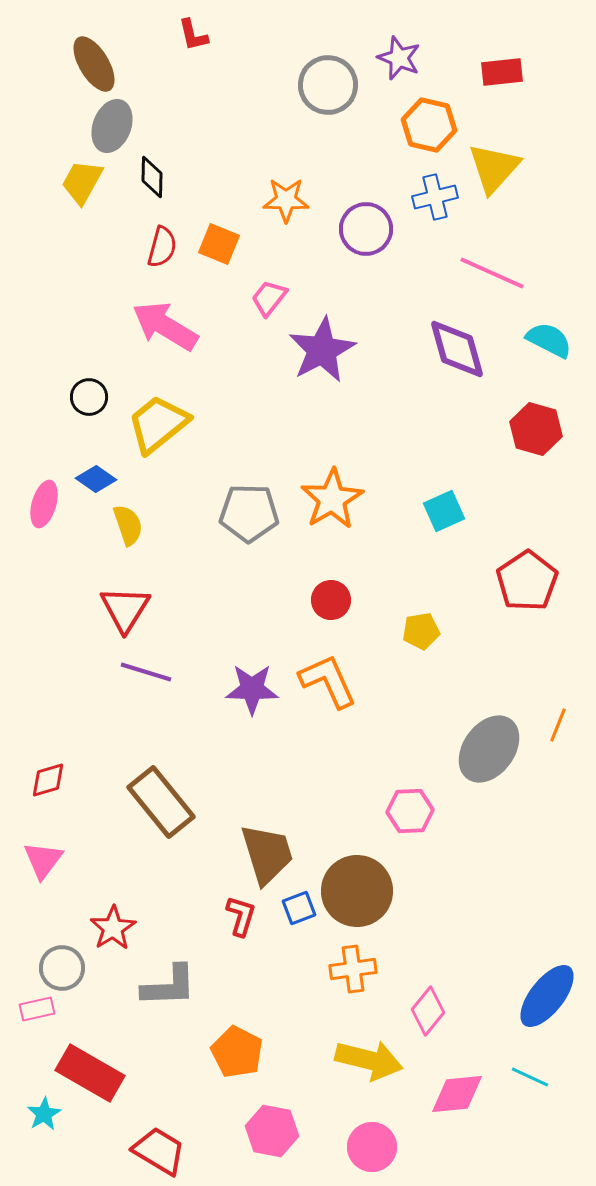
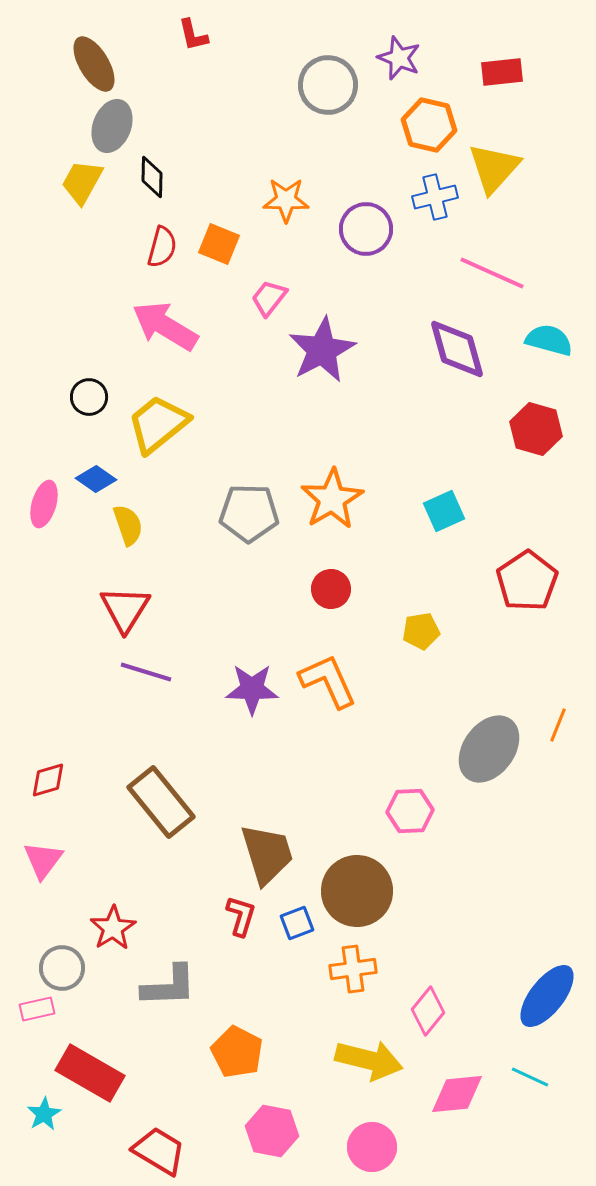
cyan semicircle at (549, 340): rotated 12 degrees counterclockwise
red circle at (331, 600): moved 11 px up
blue square at (299, 908): moved 2 px left, 15 px down
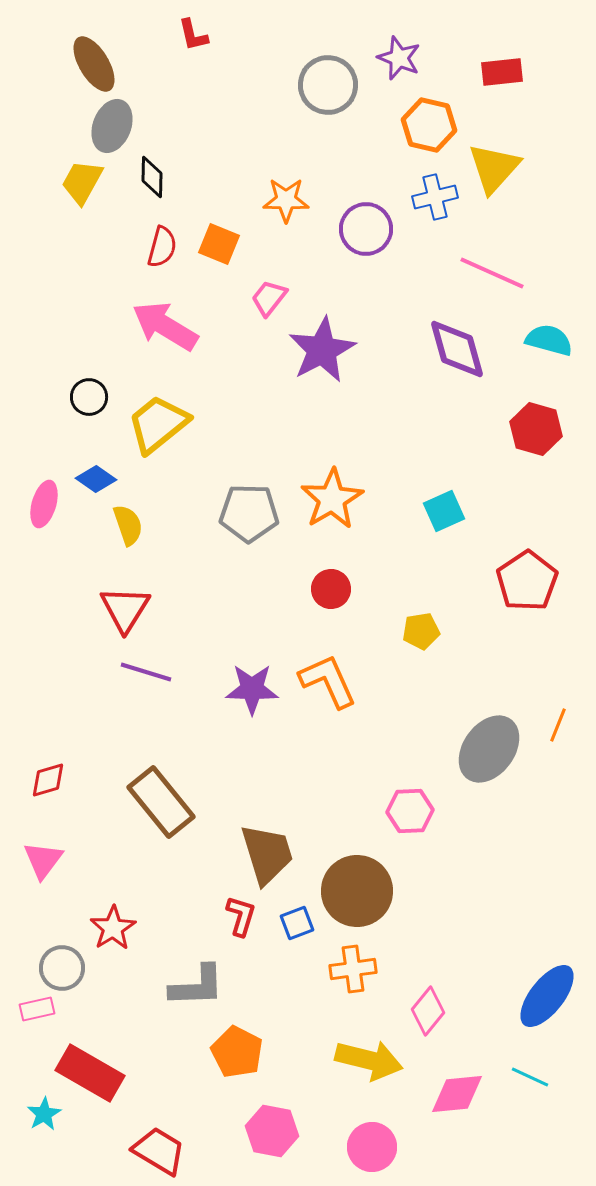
gray L-shape at (169, 986): moved 28 px right
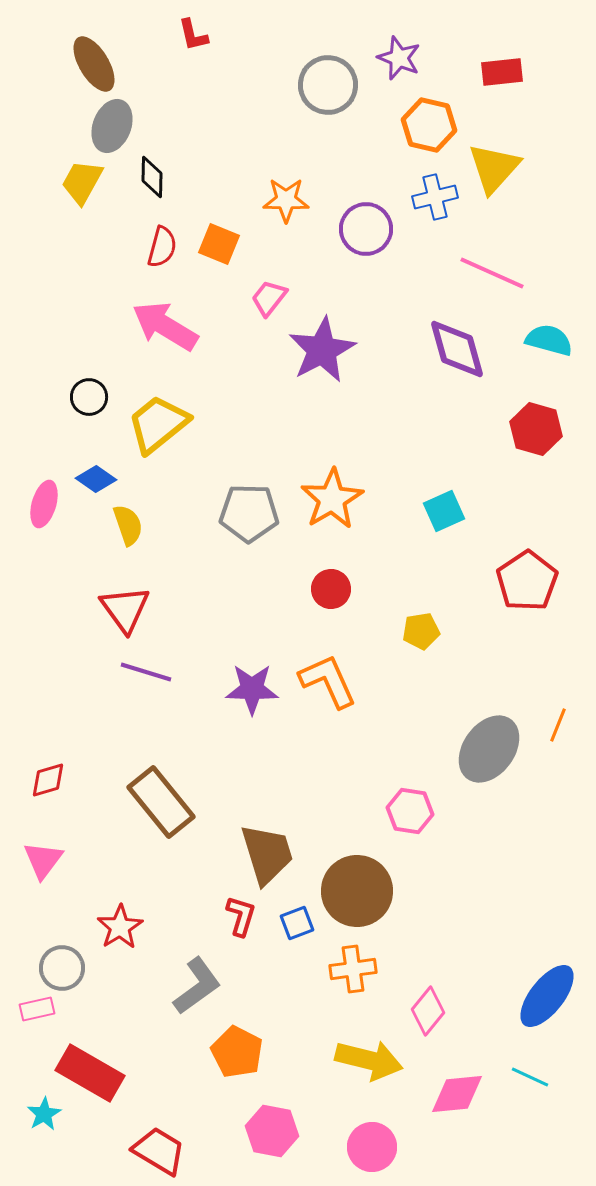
red triangle at (125, 609): rotated 8 degrees counterclockwise
pink hexagon at (410, 811): rotated 12 degrees clockwise
red star at (113, 928): moved 7 px right, 1 px up
gray L-shape at (197, 986): rotated 34 degrees counterclockwise
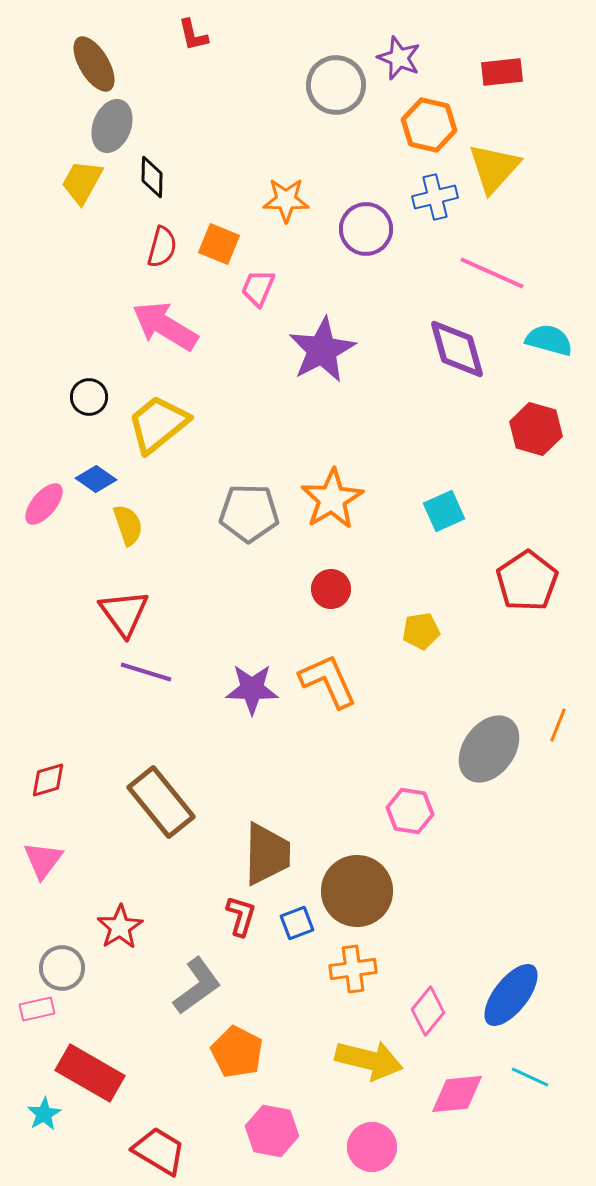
gray circle at (328, 85): moved 8 px right
pink trapezoid at (269, 298): moved 11 px left, 10 px up; rotated 15 degrees counterclockwise
pink ellipse at (44, 504): rotated 24 degrees clockwise
red triangle at (125, 609): moved 1 px left, 4 px down
brown trapezoid at (267, 854): rotated 18 degrees clockwise
blue ellipse at (547, 996): moved 36 px left, 1 px up
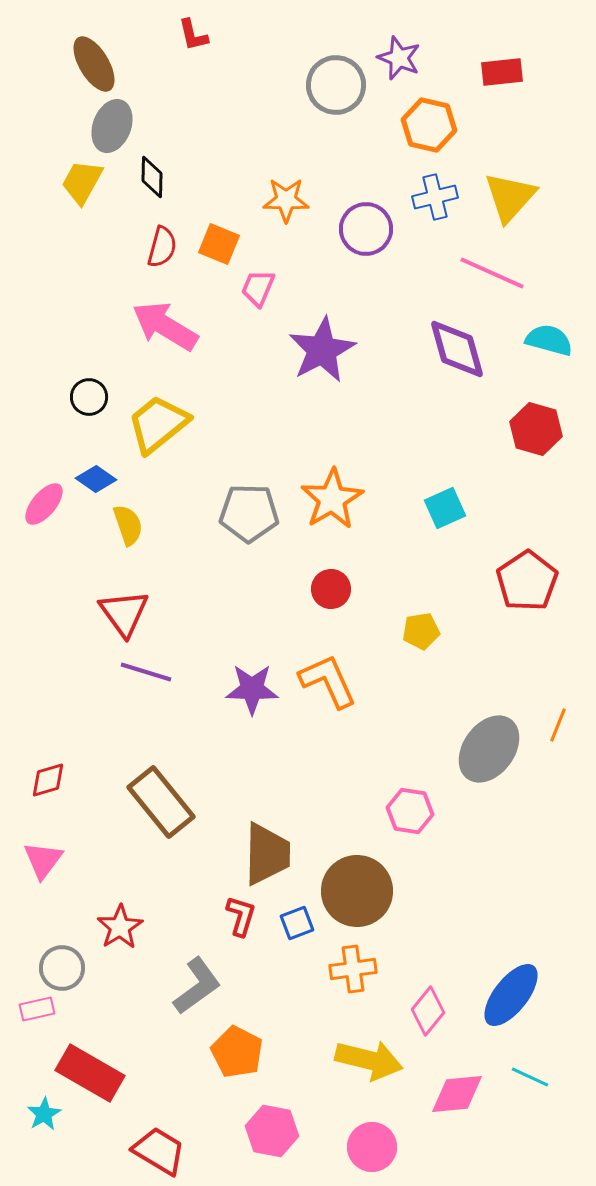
yellow triangle at (494, 168): moved 16 px right, 29 px down
cyan square at (444, 511): moved 1 px right, 3 px up
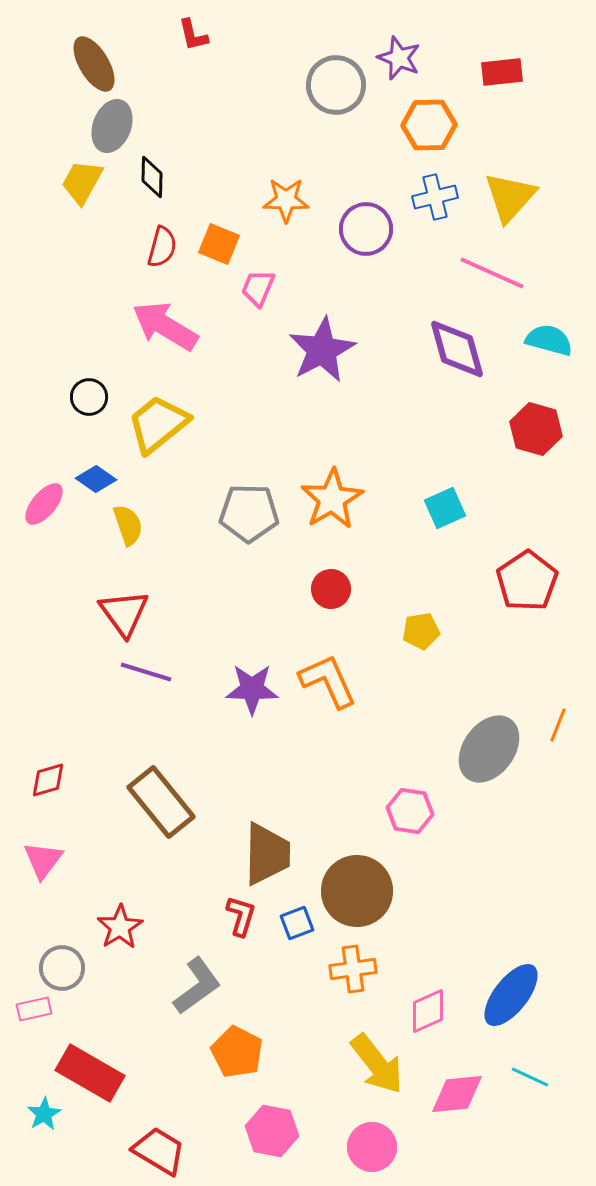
orange hexagon at (429, 125): rotated 14 degrees counterclockwise
pink rectangle at (37, 1009): moved 3 px left
pink diamond at (428, 1011): rotated 27 degrees clockwise
yellow arrow at (369, 1060): moved 8 px right, 4 px down; rotated 38 degrees clockwise
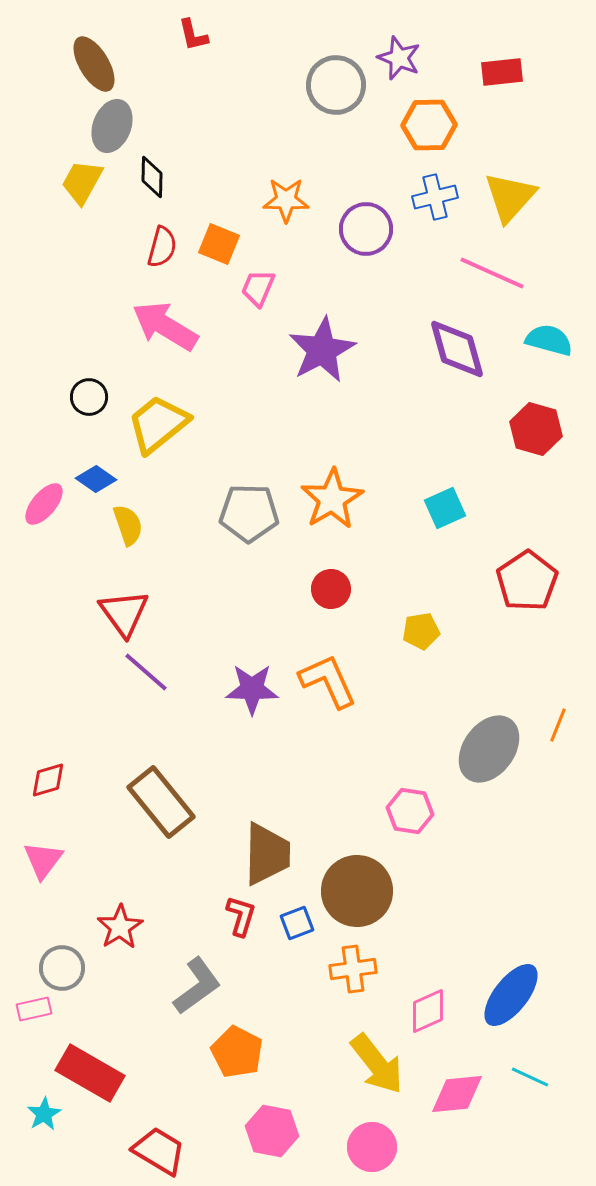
purple line at (146, 672): rotated 24 degrees clockwise
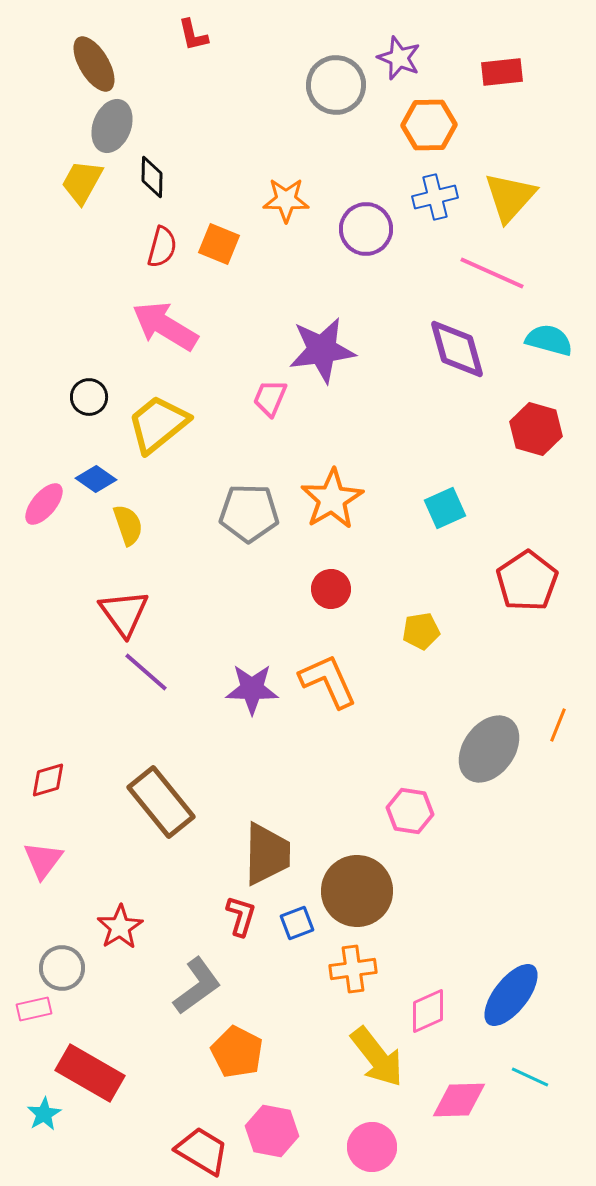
pink trapezoid at (258, 288): moved 12 px right, 110 px down
purple star at (322, 350): rotated 20 degrees clockwise
yellow arrow at (377, 1064): moved 7 px up
pink diamond at (457, 1094): moved 2 px right, 6 px down; rotated 4 degrees clockwise
red trapezoid at (159, 1151): moved 43 px right
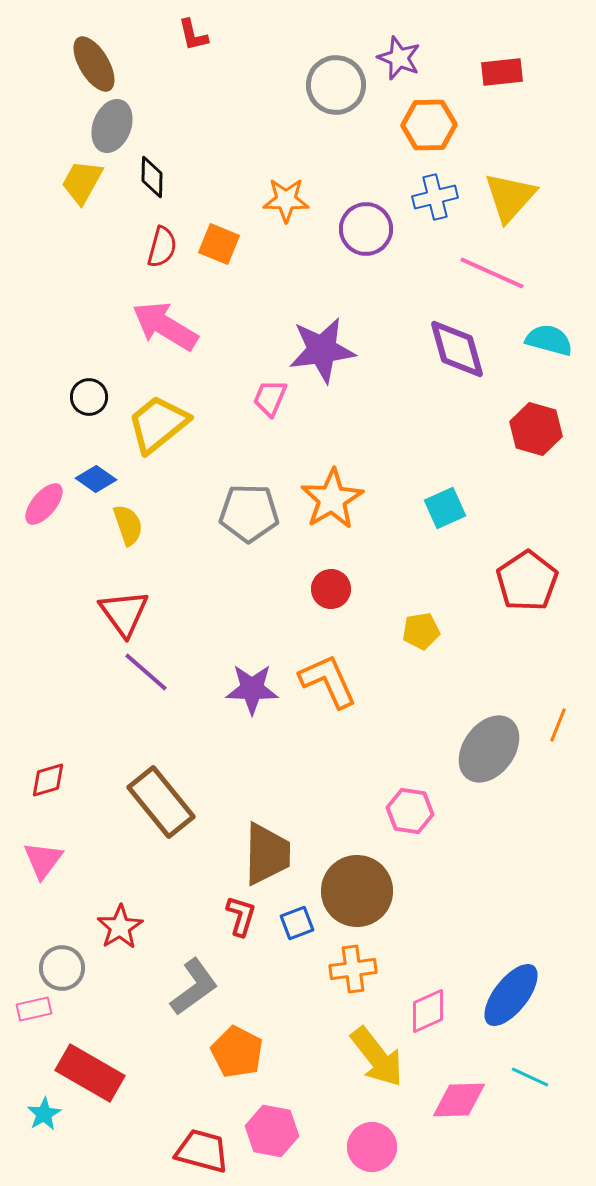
gray L-shape at (197, 986): moved 3 px left, 1 px down
red trapezoid at (202, 1151): rotated 16 degrees counterclockwise
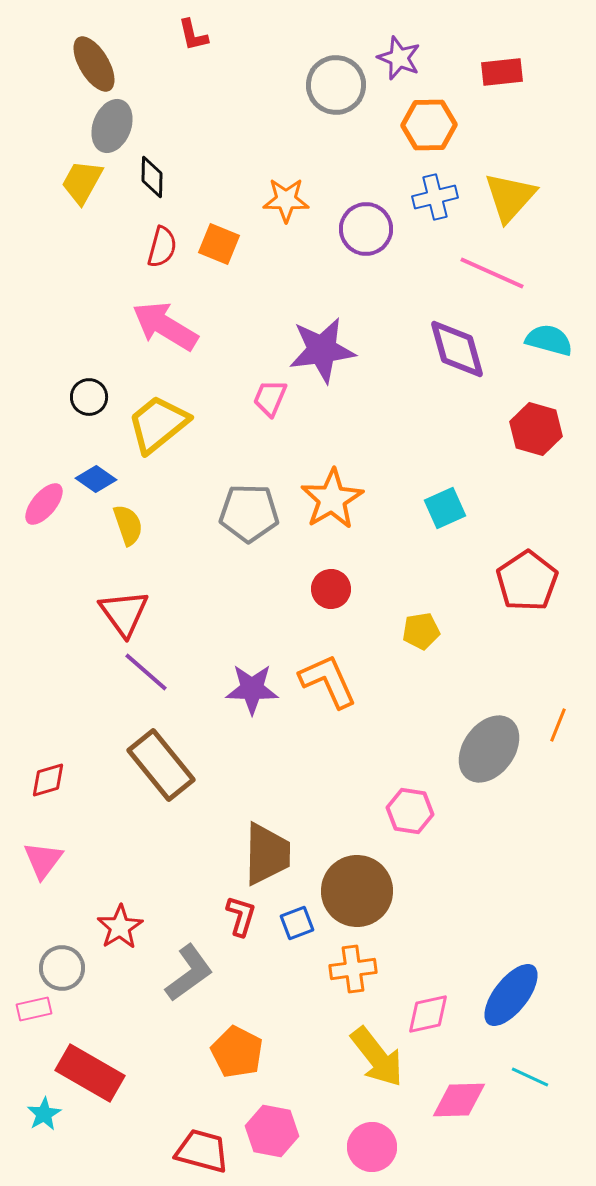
brown rectangle at (161, 802): moved 37 px up
gray L-shape at (194, 987): moved 5 px left, 14 px up
pink diamond at (428, 1011): moved 3 px down; rotated 12 degrees clockwise
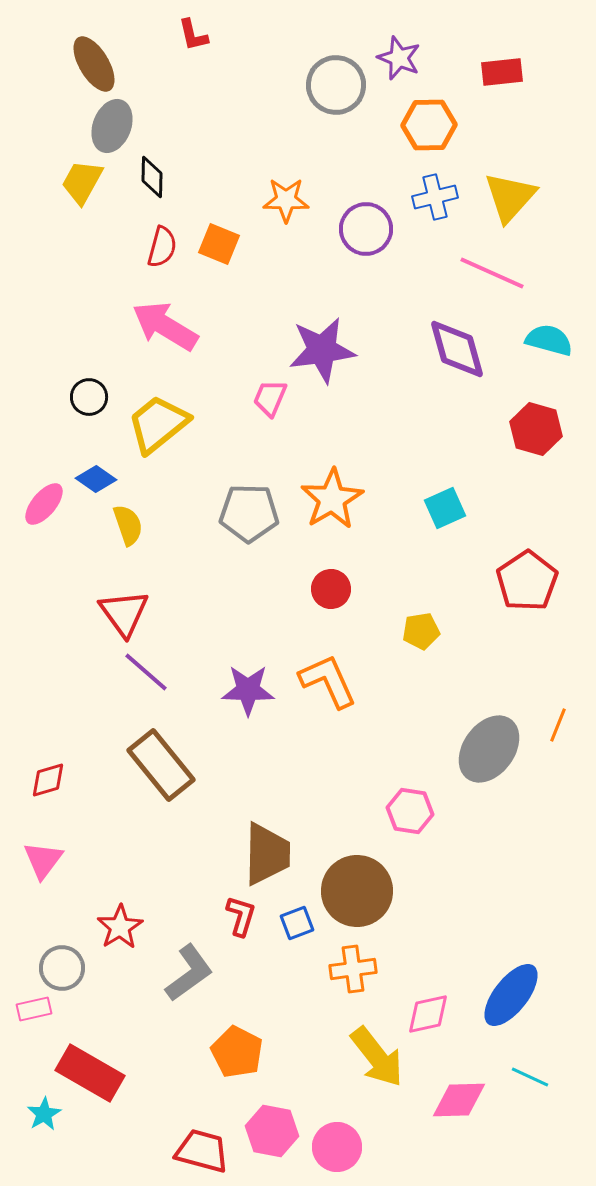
purple star at (252, 689): moved 4 px left, 1 px down
pink circle at (372, 1147): moved 35 px left
